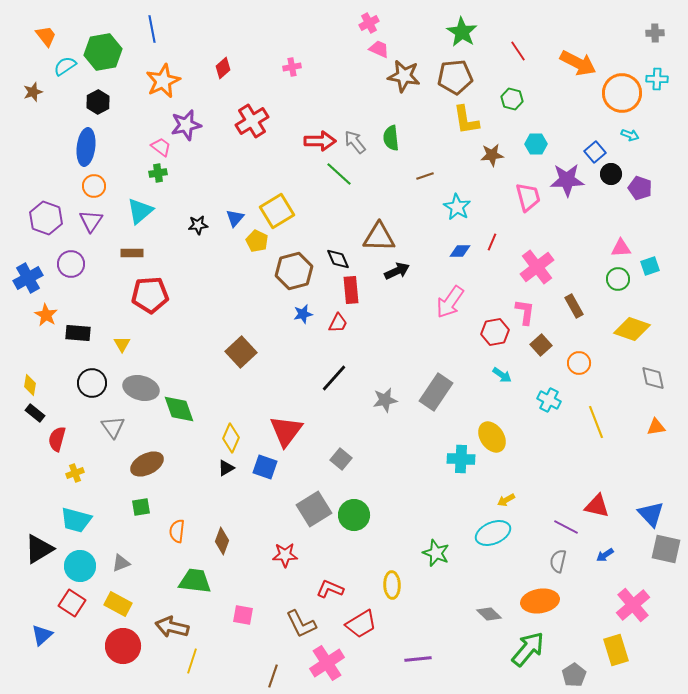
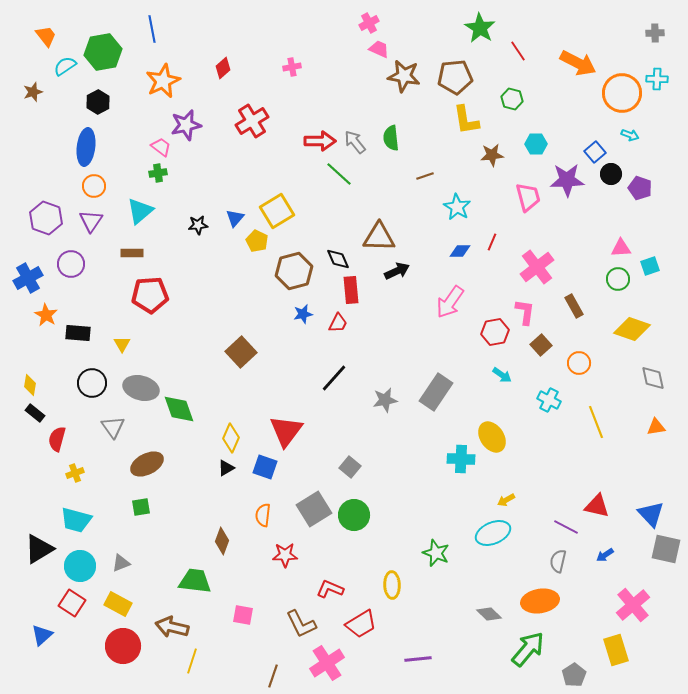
green star at (462, 32): moved 18 px right, 4 px up
gray square at (341, 459): moved 9 px right, 8 px down
orange semicircle at (177, 531): moved 86 px right, 16 px up
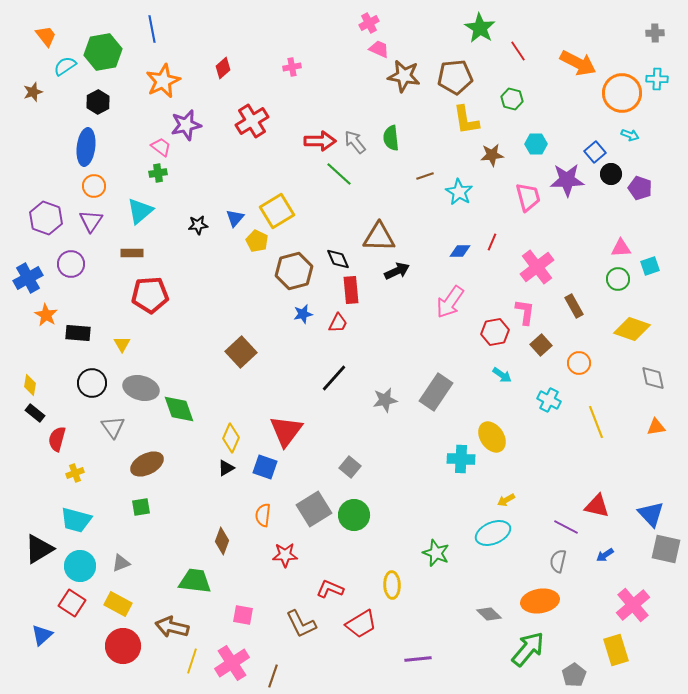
cyan star at (457, 207): moved 2 px right, 15 px up
pink cross at (327, 663): moved 95 px left
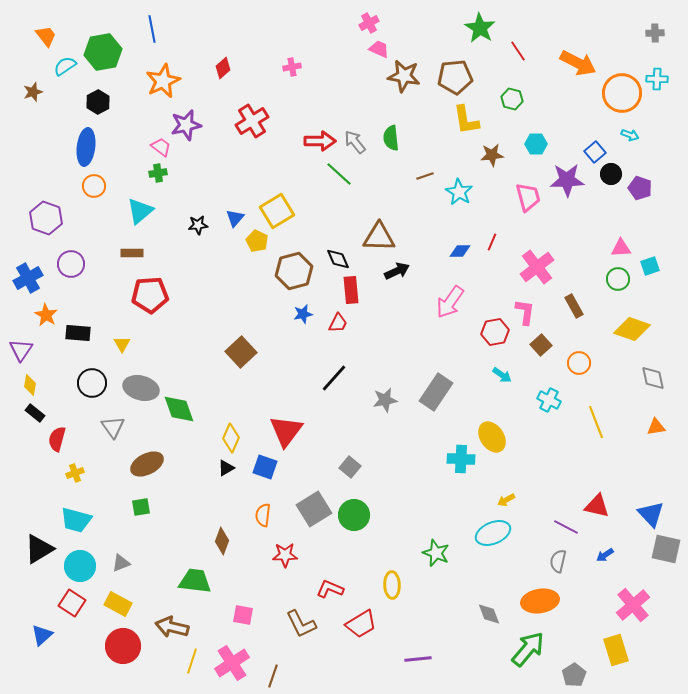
purple triangle at (91, 221): moved 70 px left, 129 px down
gray diamond at (489, 614): rotated 25 degrees clockwise
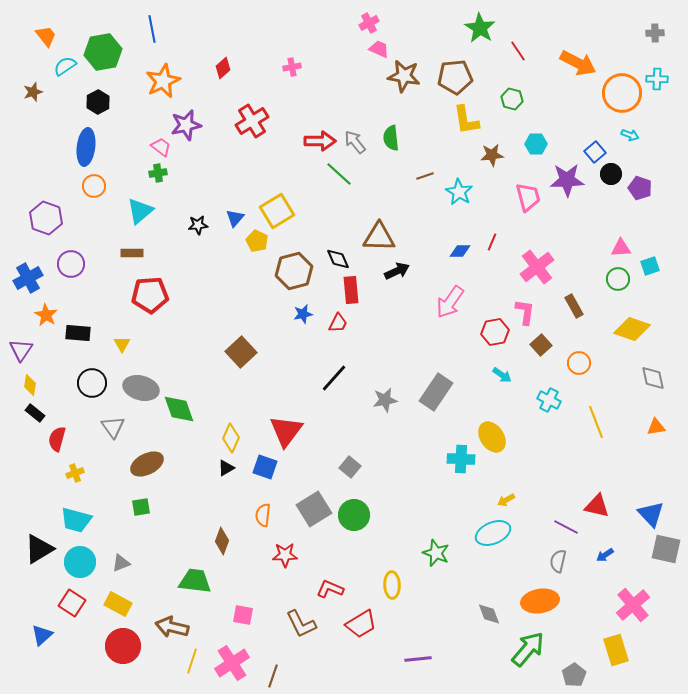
cyan circle at (80, 566): moved 4 px up
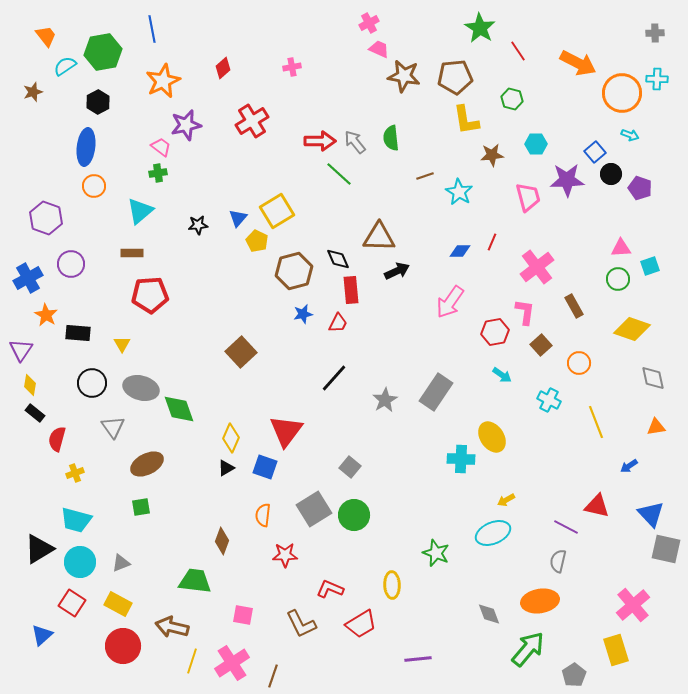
blue triangle at (235, 218): moved 3 px right
gray star at (385, 400): rotated 20 degrees counterclockwise
blue arrow at (605, 555): moved 24 px right, 89 px up
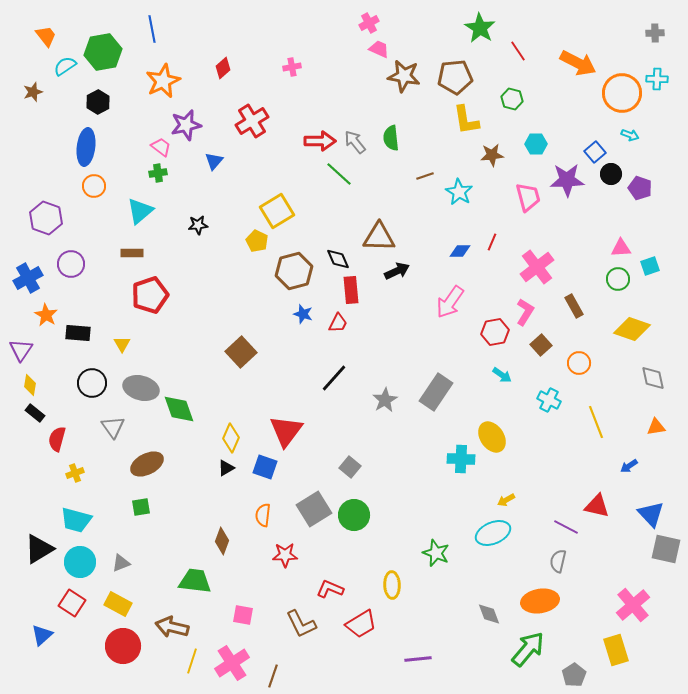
blue triangle at (238, 218): moved 24 px left, 57 px up
red pentagon at (150, 295): rotated 15 degrees counterclockwise
pink L-shape at (525, 312): rotated 24 degrees clockwise
blue star at (303, 314): rotated 30 degrees clockwise
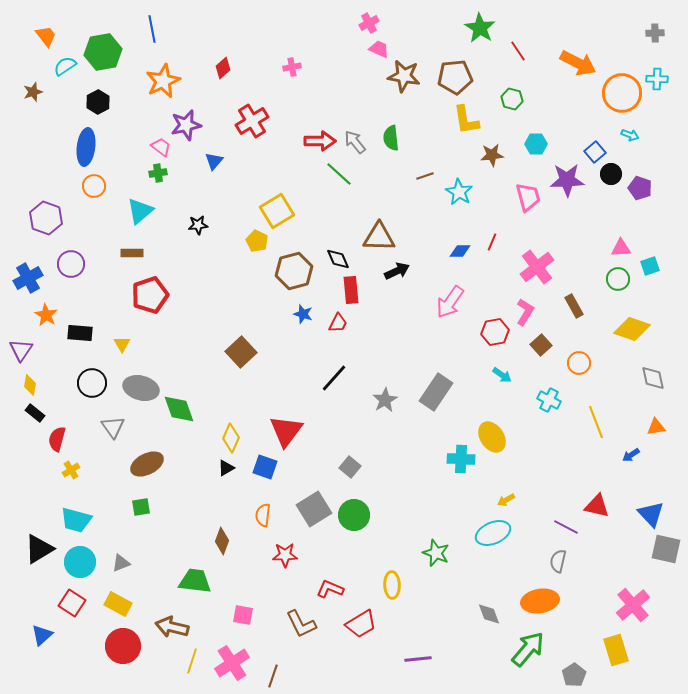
black rectangle at (78, 333): moved 2 px right
blue arrow at (629, 466): moved 2 px right, 11 px up
yellow cross at (75, 473): moved 4 px left, 3 px up; rotated 12 degrees counterclockwise
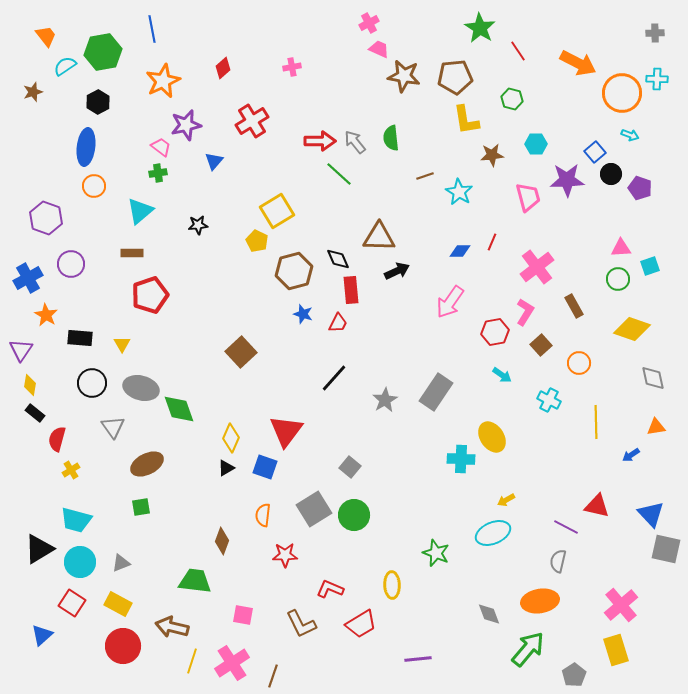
black rectangle at (80, 333): moved 5 px down
yellow line at (596, 422): rotated 20 degrees clockwise
pink cross at (633, 605): moved 12 px left
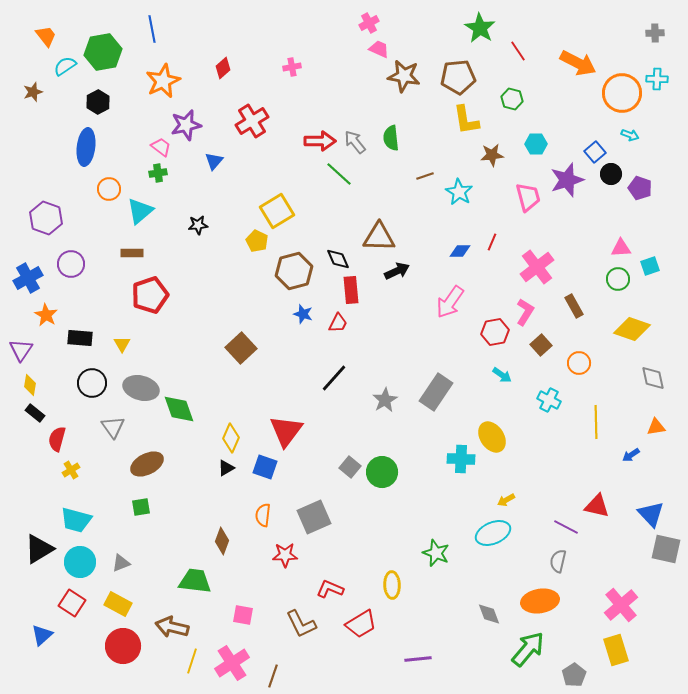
brown pentagon at (455, 77): moved 3 px right
purple star at (567, 180): rotated 16 degrees counterclockwise
orange circle at (94, 186): moved 15 px right, 3 px down
brown square at (241, 352): moved 4 px up
gray square at (314, 509): moved 8 px down; rotated 8 degrees clockwise
green circle at (354, 515): moved 28 px right, 43 px up
